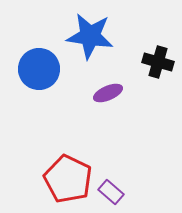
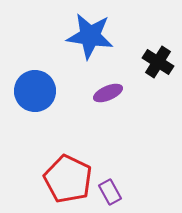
black cross: rotated 16 degrees clockwise
blue circle: moved 4 px left, 22 px down
purple rectangle: moved 1 px left; rotated 20 degrees clockwise
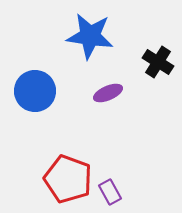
red pentagon: rotated 6 degrees counterclockwise
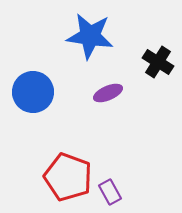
blue circle: moved 2 px left, 1 px down
red pentagon: moved 2 px up
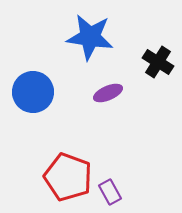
blue star: moved 1 px down
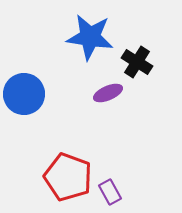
black cross: moved 21 px left
blue circle: moved 9 px left, 2 px down
